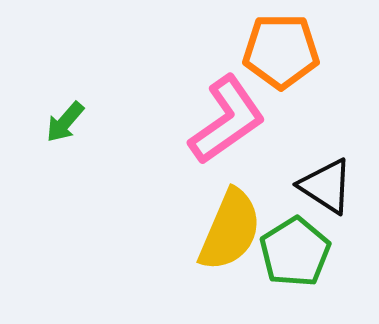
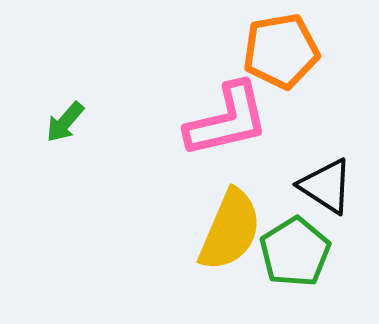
orange pentagon: rotated 10 degrees counterclockwise
pink L-shape: rotated 22 degrees clockwise
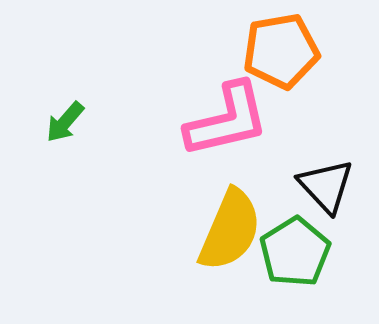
black triangle: rotated 14 degrees clockwise
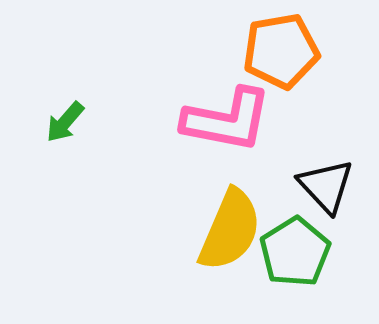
pink L-shape: rotated 24 degrees clockwise
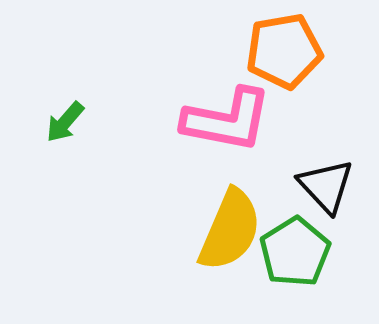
orange pentagon: moved 3 px right
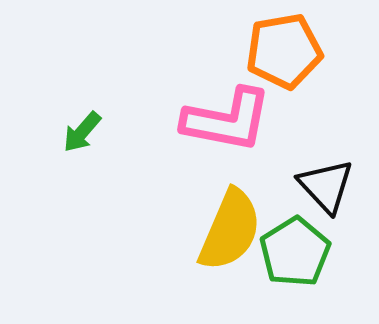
green arrow: moved 17 px right, 10 px down
